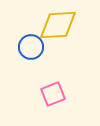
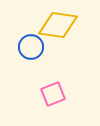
yellow diamond: rotated 12 degrees clockwise
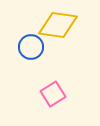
pink square: rotated 10 degrees counterclockwise
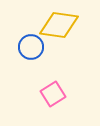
yellow diamond: moved 1 px right
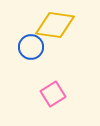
yellow diamond: moved 4 px left
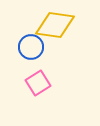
pink square: moved 15 px left, 11 px up
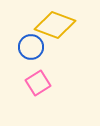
yellow diamond: rotated 12 degrees clockwise
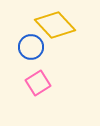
yellow diamond: rotated 27 degrees clockwise
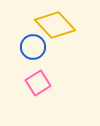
blue circle: moved 2 px right
